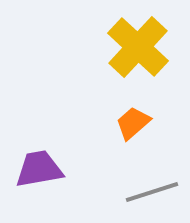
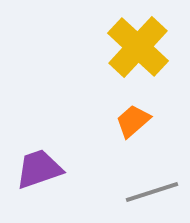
orange trapezoid: moved 2 px up
purple trapezoid: rotated 9 degrees counterclockwise
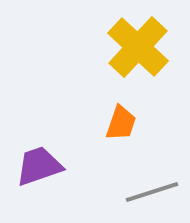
orange trapezoid: moved 12 px left, 2 px down; rotated 150 degrees clockwise
purple trapezoid: moved 3 px up
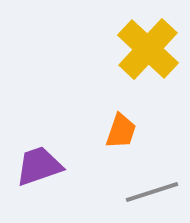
yellow cross: moved 10 px right, 2 px down
orange trapezoid: moved 8 px down
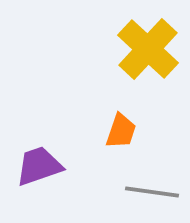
gray line: rotated 26 degrees clockwise
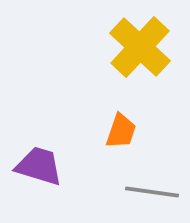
yellow cross: moved 8 px left, 2 px up
purple trapezoid: rotated 36 degrees clockwise
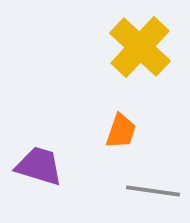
gray line: moved 1 px right, 1 px up
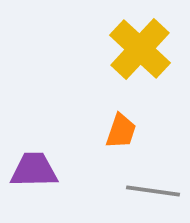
yellow cross: moved 2 px down
purple trapezoid: moved 5 px left, 4 px down; rotated 18 degrees counterclockwise
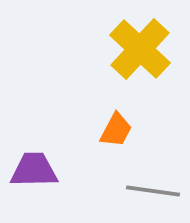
orange trapezoid: moved 5 px left, 1 px up; rotated 9 degrees clockwise
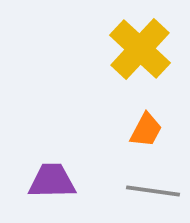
orange trapezoid: moved 30 px right
purple trapezoid: moved 18 px right, 11 px down
